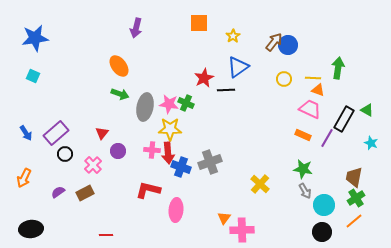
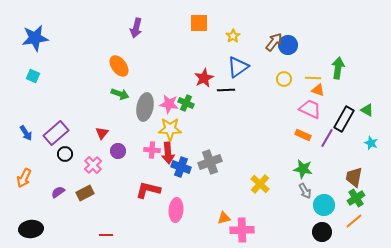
orange triangle at (224, 218): rotated 40 degrees clockwise
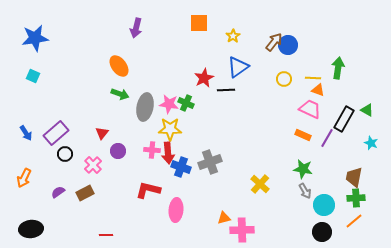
green cross at (356, 198): rotated 30 degrees clockwise
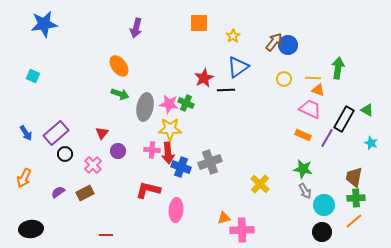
blue star at (35, 38): moved 9 px right, 14 px up
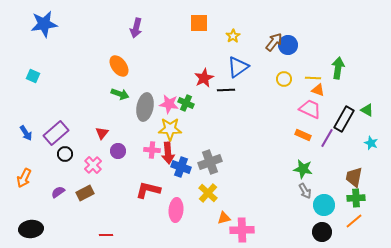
yellow cross at (260, 184): moved 52 px left, 9 px down
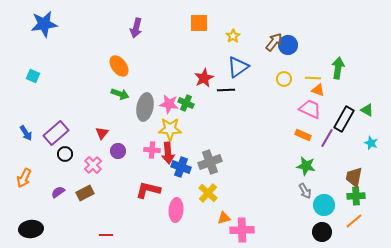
green star at (303, 169): moved 3 px right, 3 px up
green cross at (356, 198): moved 2 px up
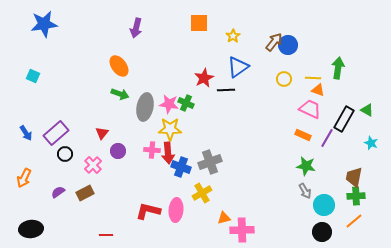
red L-shape at (148, 190): moved 21 px down
yellow cross at (208, 193): moved 6 px left; rotated 18 degrees clockwise
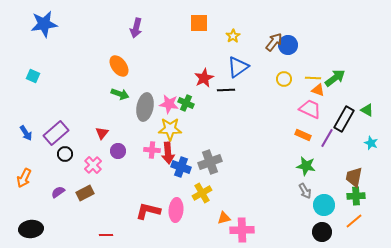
green arrow at (338, 68): moved 3 px left, 10 px down; rotated 45 degrees clockwise
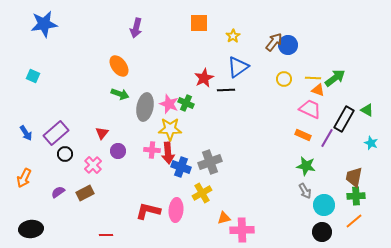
pink star at (169, 104): rotated 12 degrees clockwise
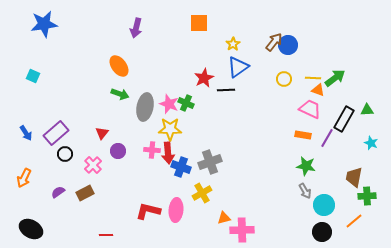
yellow star at (233, 36): moved 8 px down
green triangle at (367, 110): rotated 32 degrees counterclockwise
orange rectangle at (303, 135): rotated 14 degrees counterclockwise
green cross at (356, 196): moved 11 px right
black ellipse at (31, 229): rotated 35 degrees clockwise
